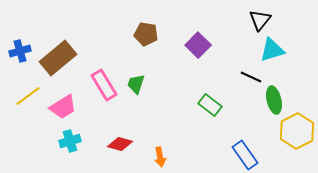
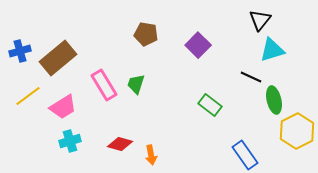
orange arrow: moved 9 px left, 2 px up
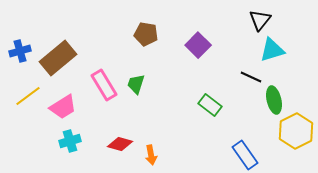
yellow hexagon: moved 1 px left
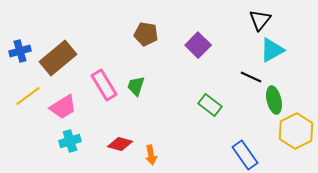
cyan triangle: rotated 12 degrees counterclockwise
green trapezoid: moved 2 px down
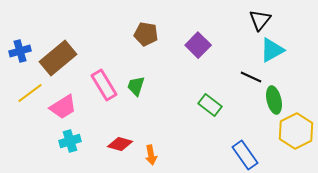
yellow line: moved 2 px right, 3 px up
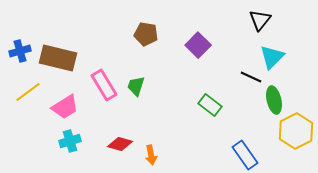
cyan triangle: moved 7 px down; rotated 16 degrees counterclockwise
brown rectangle: rotated 54 degrees clockwise
yellow line: moved 2 px left, 1 px up
pink trapezoid: moved 2 px right
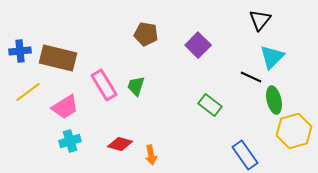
blue cross: rotated 10 degrees clockwise
yellow hexagon: moved 2 px left; rotated 12 degrees clockwise
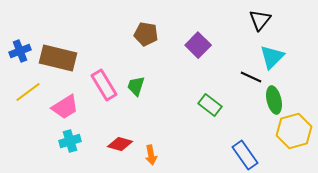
blue cross: rotated 15 degrees counterclockwise
